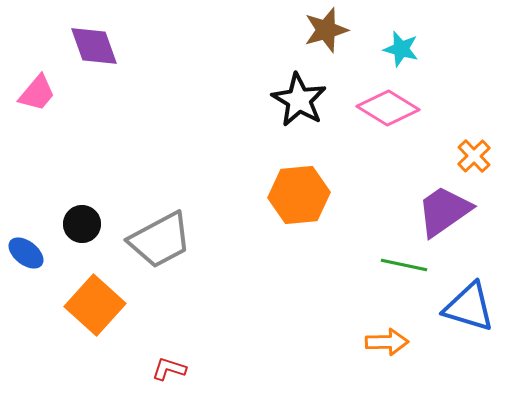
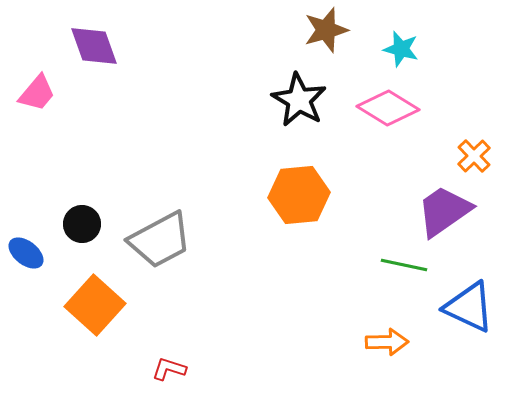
blue triangle: rotated 8 degrees clockwise
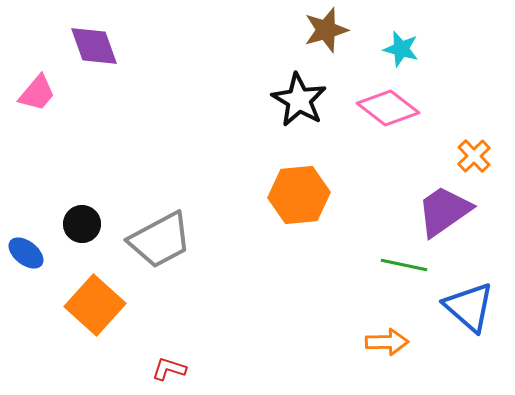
pink diamond: rotated 6 degrees clockwise
blue triangle: rotated 16 degrees clockwise
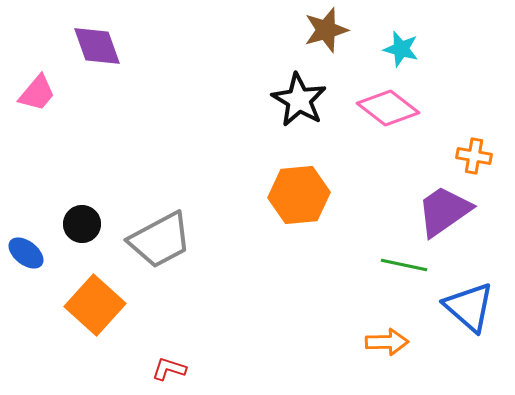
purple diamond: moved 3 px right
orange cross: rotated 36 degrees counterclockwise
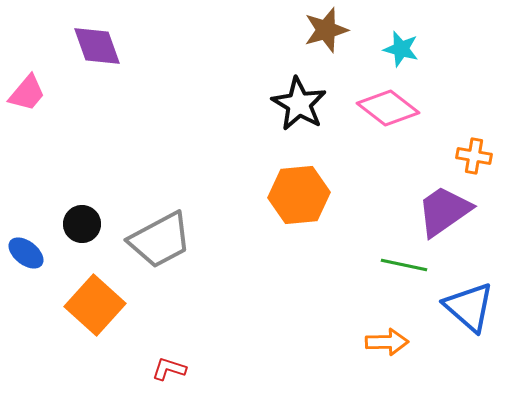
pink trapezoid: moved 10 px left
black star: moved 4 px down
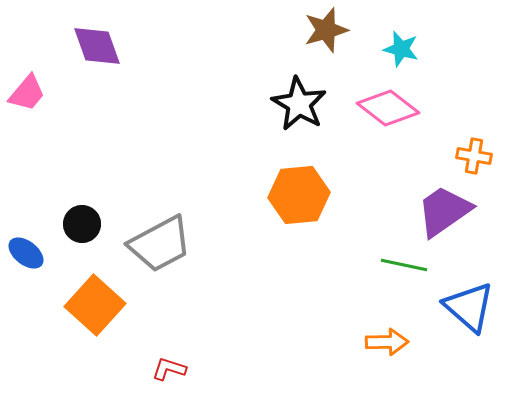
gray trapezoid: moved 4 px down
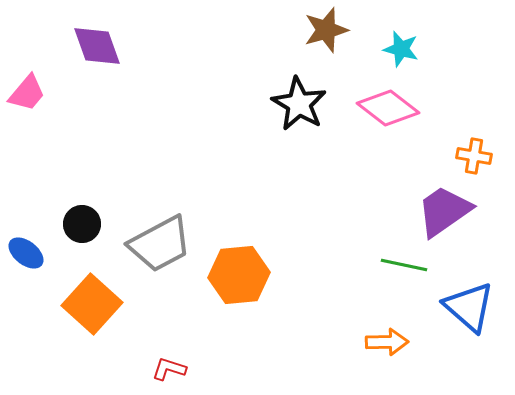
orange hexagon: moved 60 px left, 80 px down
orange square: moved 3 px left, 1 px up
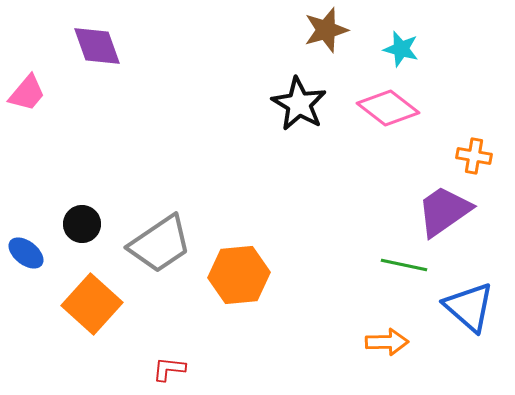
gray trapezoid: rotated 6 degrees counterclockwise
red L-shape: rotated 12 degrees counterclockwise
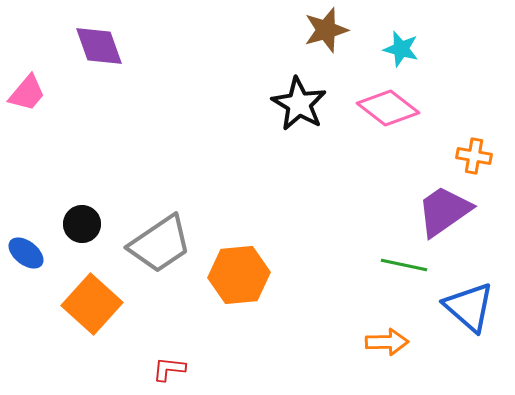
purple diamond: moved 2 px right
